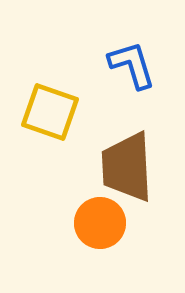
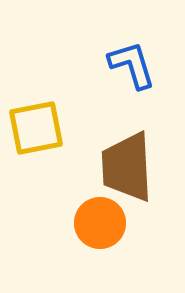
yellow square: moved 14 px left, 16 px down; rotated 30 degrees counterclockwise
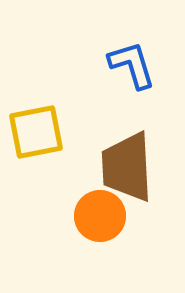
yellow square: moved 4 px down
orange circle: moved 7 px up
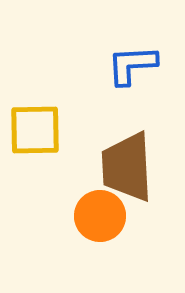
blue L-shape: rotated 76 degrees counterclockwise
yellow square: moved 1 px left, 2 px up; rotated 10 degrees clockwise
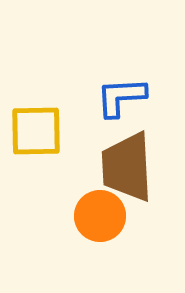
blue L-shape: moved 11 px left, 32 px down
yellow square: moved 1 px right, 1 px down
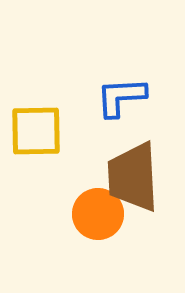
brown trapezoid: moved 6 px right, 10 px down
orange circle: moved 2 px left, 2 px up
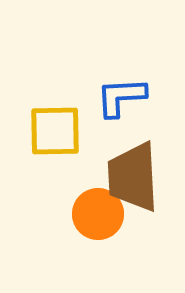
yellow square: moved 19 px right
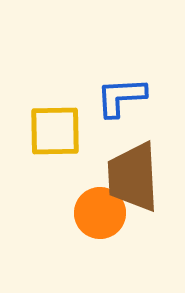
orange circle: moved 2 px right, 1 px up
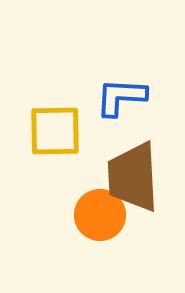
blue L-shape: rotated 6 degrees clockwise
orange circle: moved 2 px down
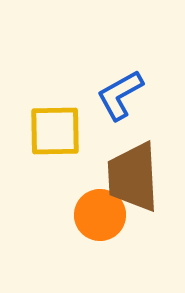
blue L-shape: moved 1 px left, 2 px up; rotated 32 degrees counterclockwise
